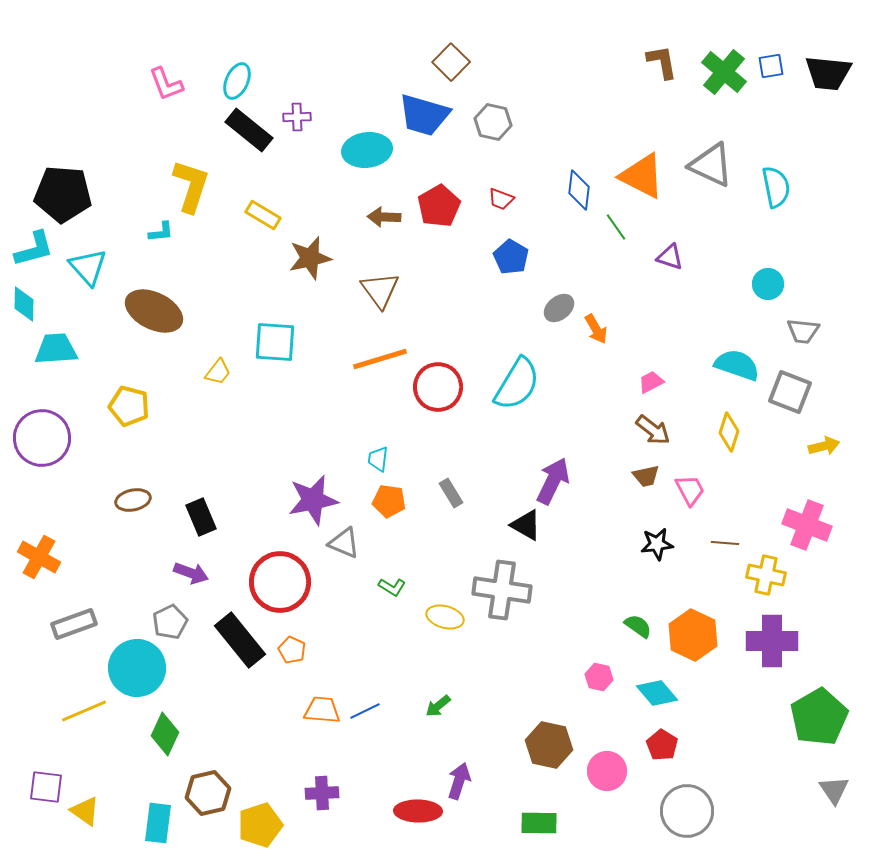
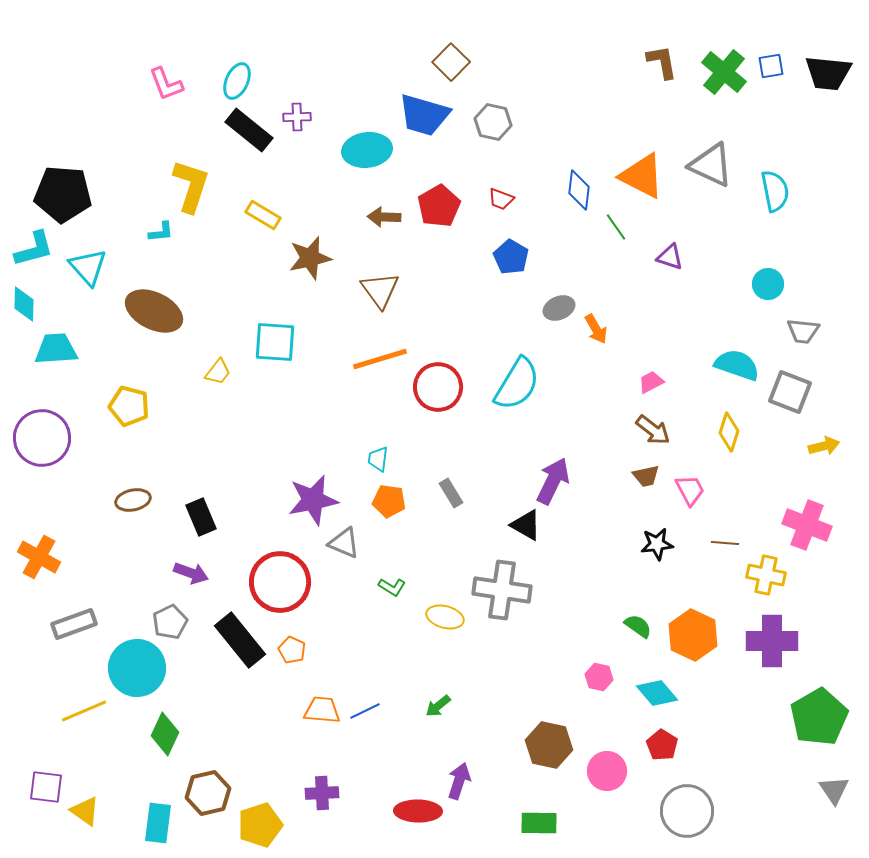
cyan semicircle at (776, 187): moved 1 px left, 4 px down
gray ellipse at (559, 308): rotated 16 degrees clockwise
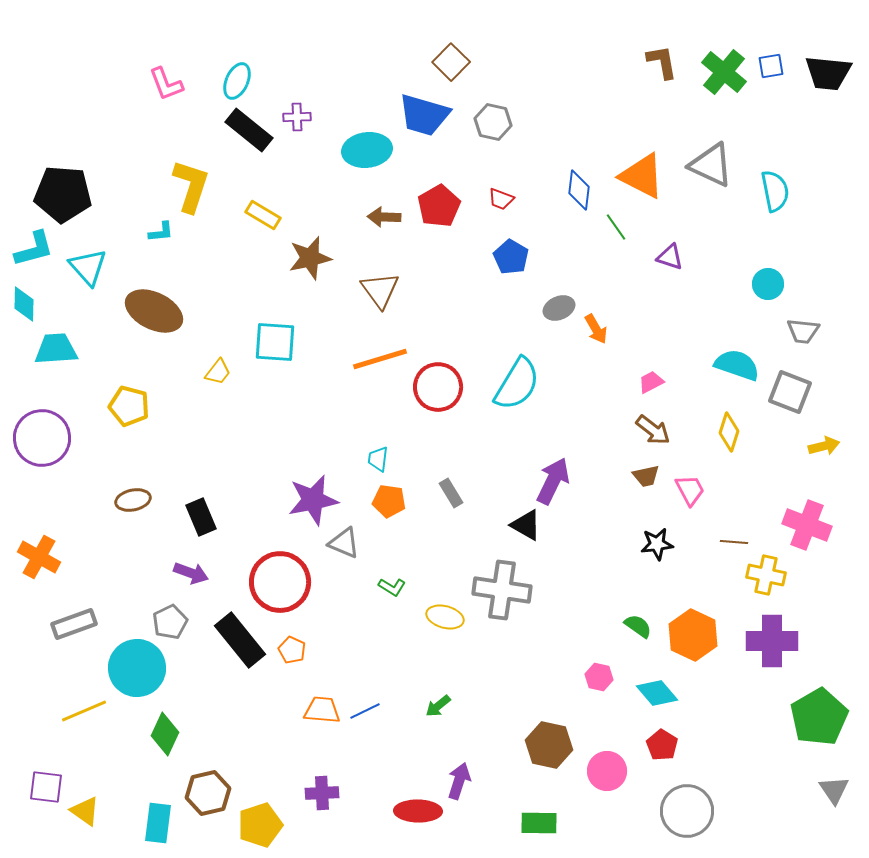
brown line at (725, 543): moved 9 px right, 1 px up
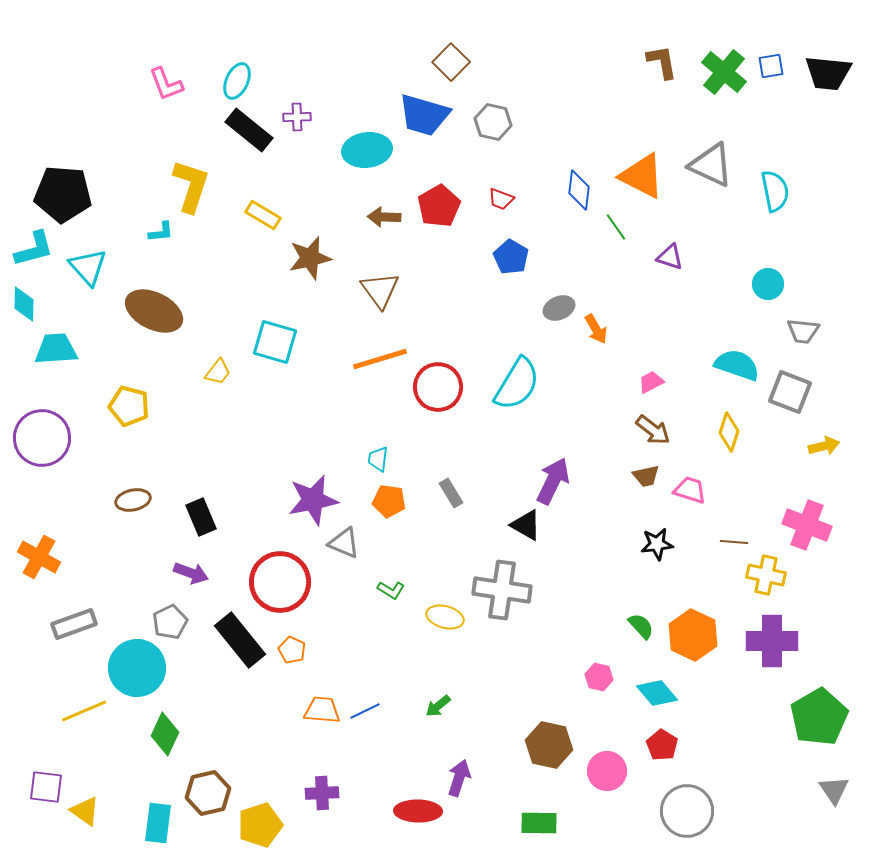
cyan square at (275, 342): rotated 12 degrees clockwise
pink trapezoid at (690, 490): rotated 44 degrees counterclockwise
green L-shape at (392, 587): moved 1 px left, 3 px down
green semicircle at (638, 626): moved 3 px right; rotated 12 degrees clockwise
purple arrow at (459, 781): moved 3 px up
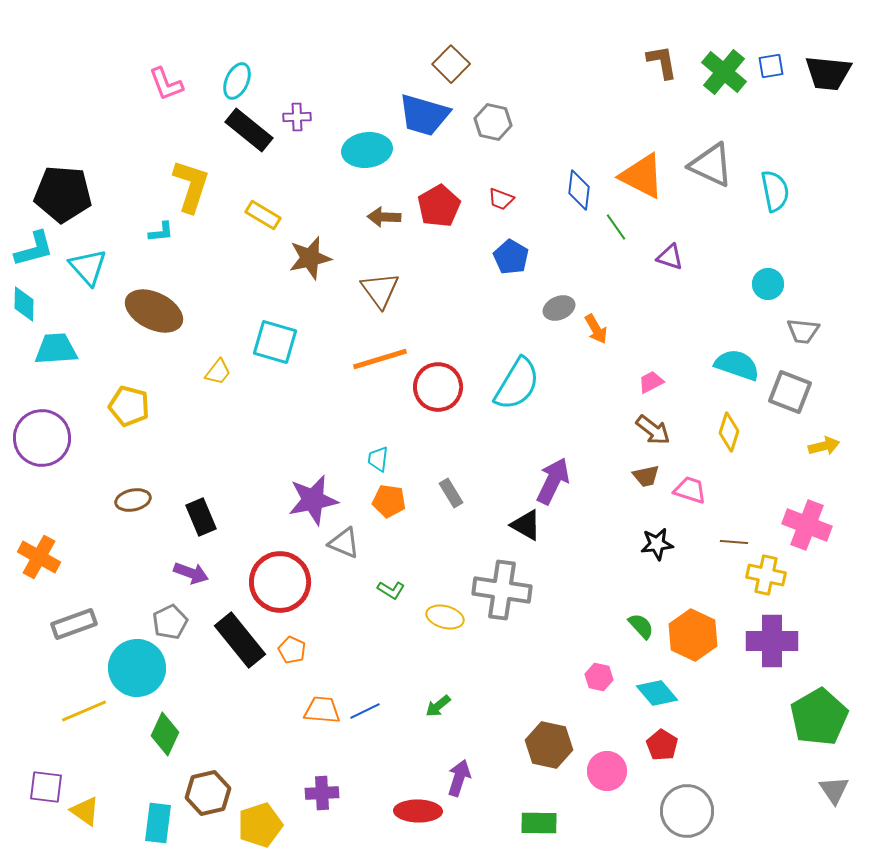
brown square at (451, 62): moved 2 px down
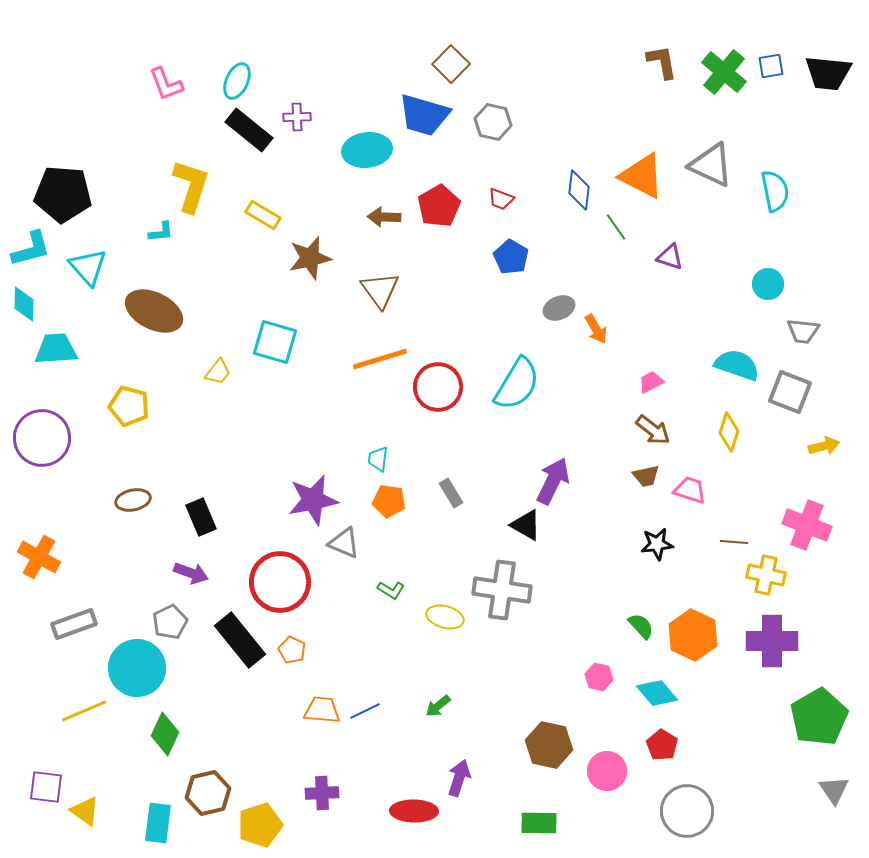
cyan L-shape at (34, 249): moved 3 px left
red ellipse at (418, 811): moved 4 px left
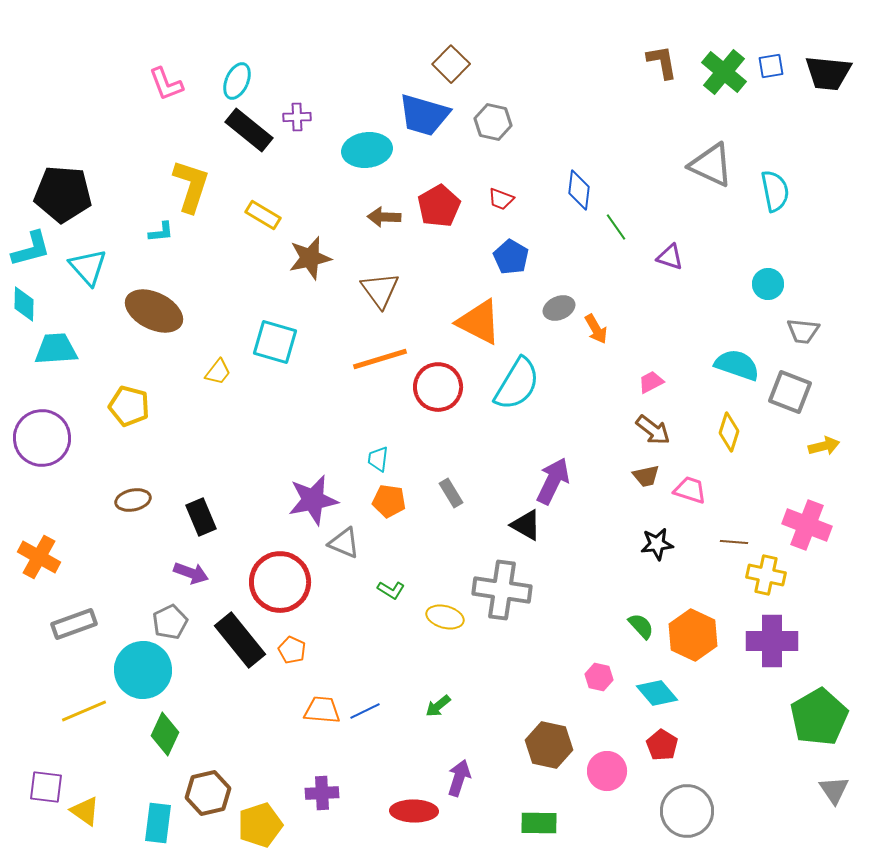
orange triangle at (642, 176): moved 163 px left, 146 px down
cyan circle at (137, 668): moved 6 px right, 2 px down
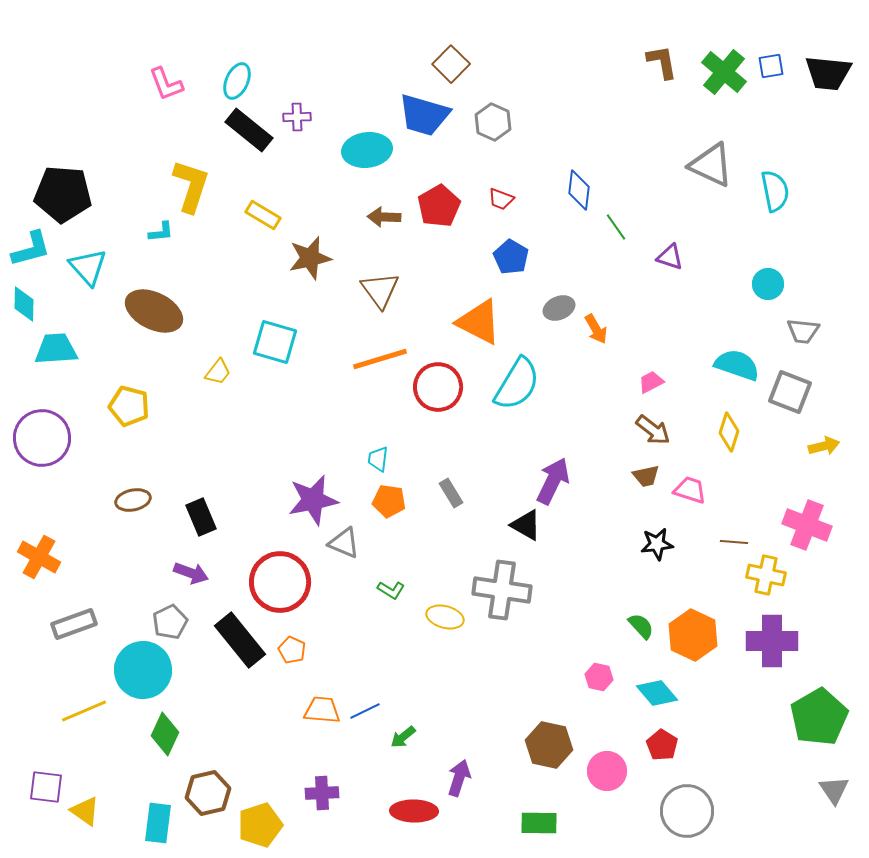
gray hexagon at (493, 122): rotated 12 degrees clockwise
green arrow at (438, 706): moved 35 px left, 31 px down
